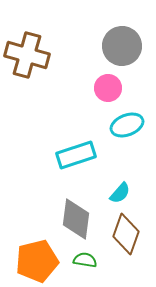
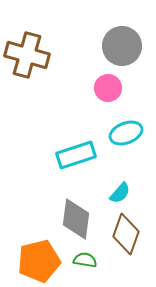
cyan ellipse: moved 1 px left, 8 px down
orange pentagon: moved 2 px right
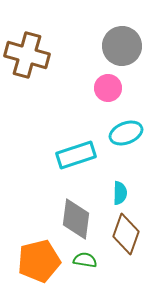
cyan semicircle: rotated 40 degrees counterclockwise
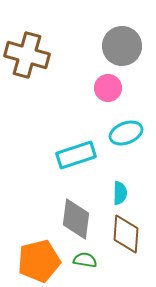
brown diamond: rotated 15 degrees counterclockwise
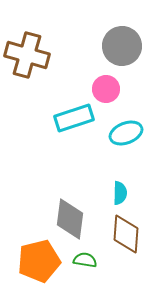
pink circle: moved 2 px left, 1 px down
cyan rectangle: moved 2 px left, 37 px up
gray diamond: moved 6 px left
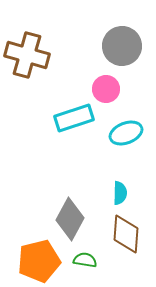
gray diamond: rotated 21 degrees clockwise
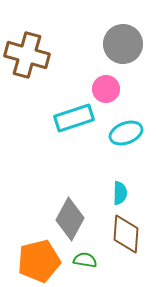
gray circle: moved 1 px right, 2 px up
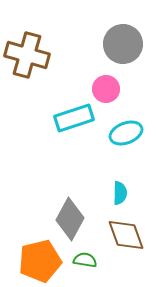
brown diamond: moved 1 px down; rotated 24 degrees counterclockwise
orange pentagon: moved 1 px right
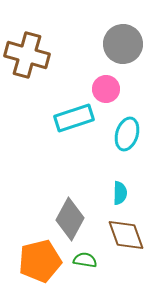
cyan ellipse: moved 1 px right, 1 px down; rotated 52 degrees counterclockwise
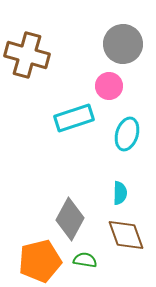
pink circle: moved 3 px right, 3 px up
